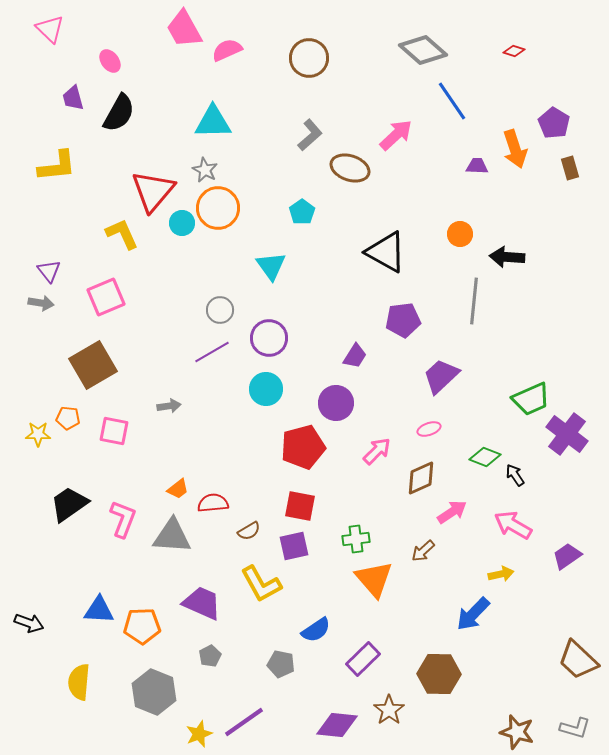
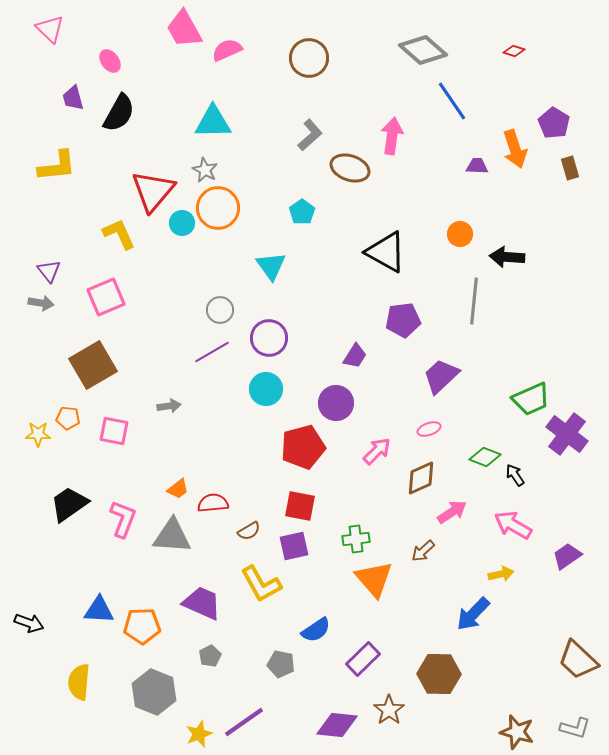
pink arrow at (396, 135): moved 4 px left, 1 px down; rotated 39 degrees counterclockwise
yellow L-shape at (122, 234): moved 3 px left
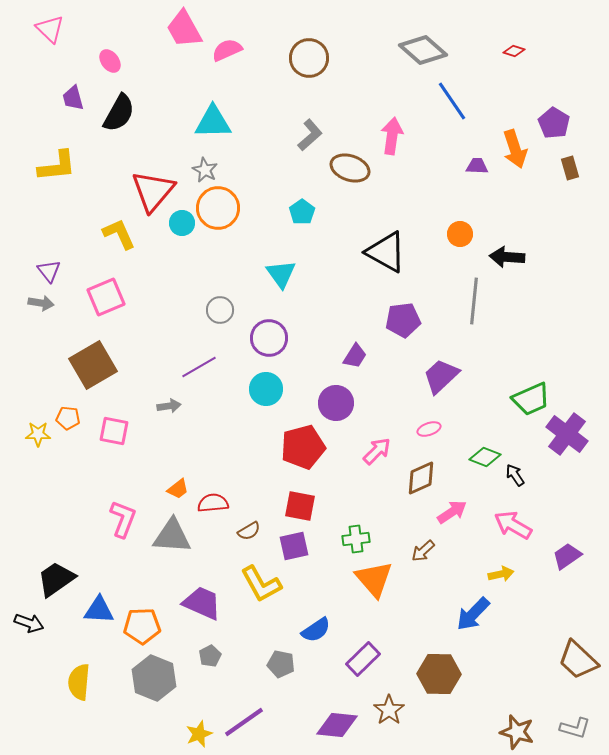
cyan triangle at (271, 266): moved 10 px right, 8 px down
purple line at (212, 352): moved 13 px left, 15 px down
black trapezoid at (69, 504): moved 13 px left, 75 px down
gray hexagon at (154, 692): moved 14 px up
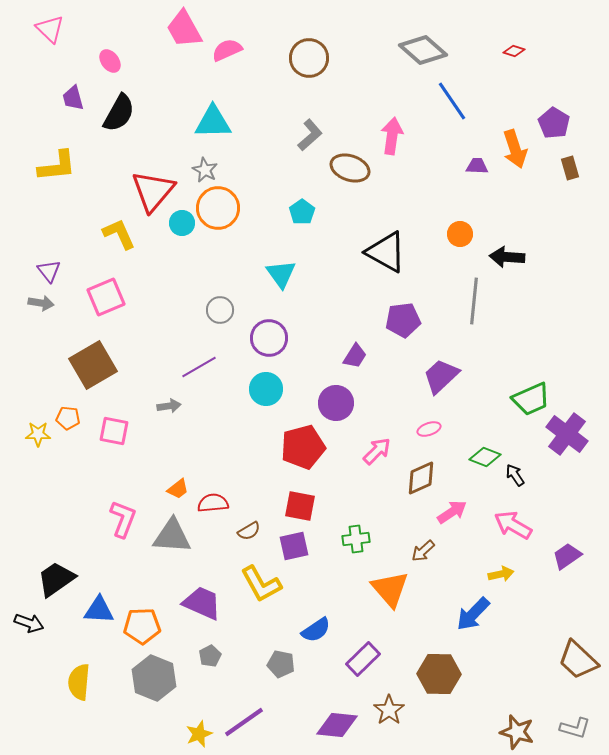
orange triangle at (374, 579): moved 16 px right, 10 px down
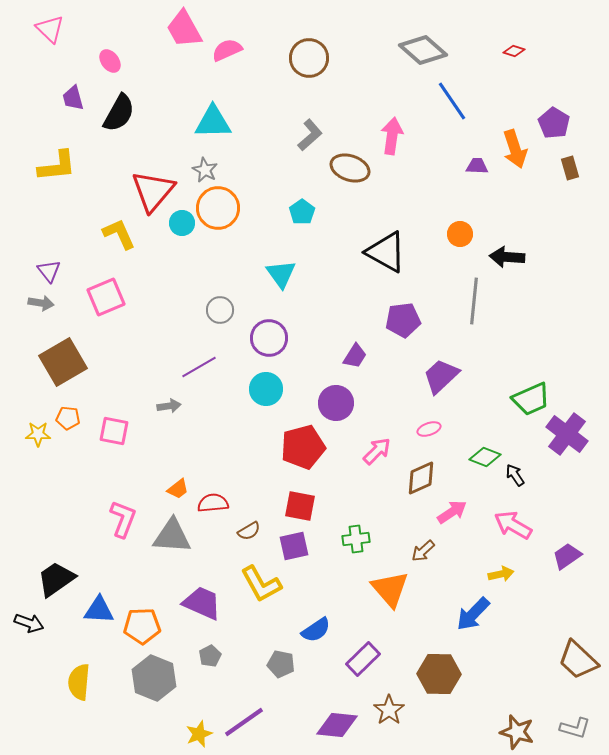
brown square at (93, 365): moved 30 px left, 3 px up
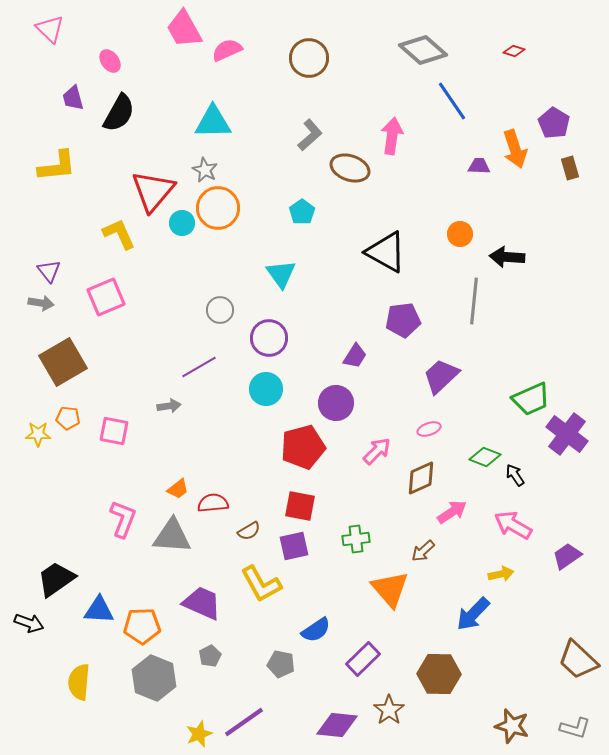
purple trapezoid at (477, 166): moved 2 px right
brown star at (517, 732): moved 5 px left, 6 px up
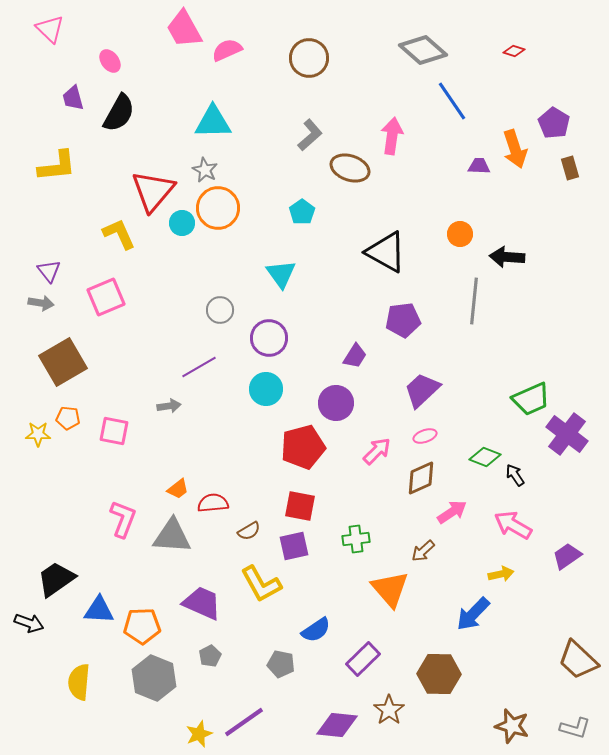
purple trapezoid at (441, 376): moved 19 px left, 14 px down
pink ellipse at (429, 429): moved 4 px left, 7 px down
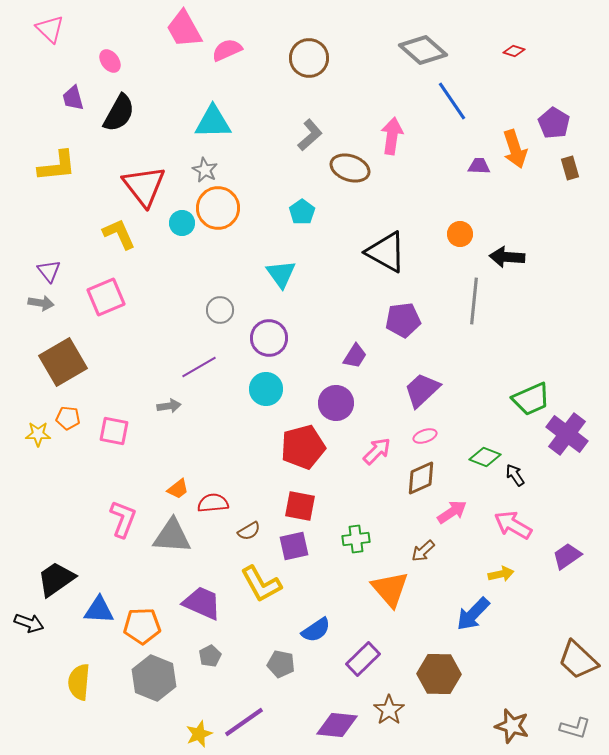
red triangle at (153, 191): moved 9 px left, 5 px up; rotated 18 degrees counterclockwise
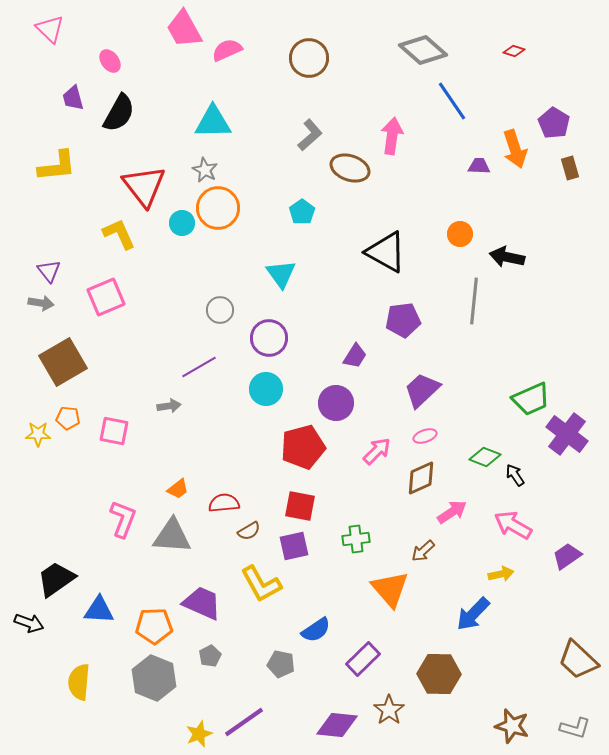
black arrow at (507, 257): rotated 8 degrees clockwise
red semicircle at (213, 503): moved 11 px right
orange pentagon at (142, 626): moved 12 px right
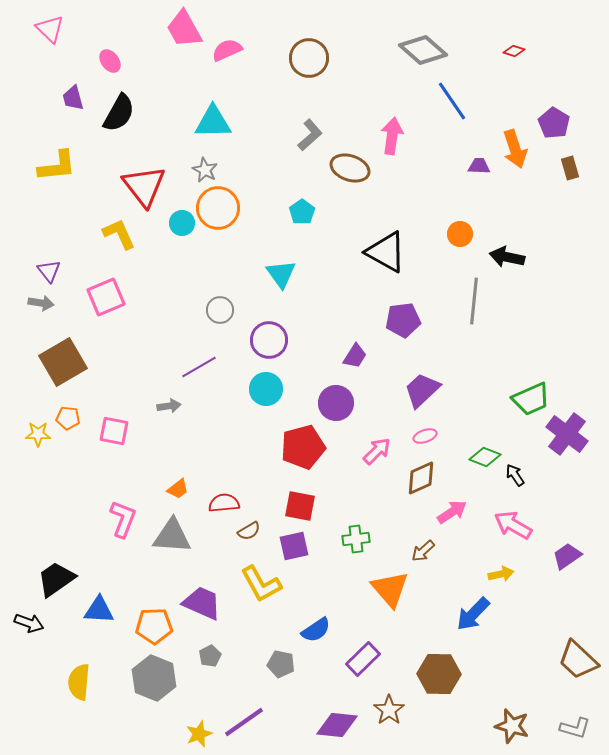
purple circle at (269, 338): moved 2 px down
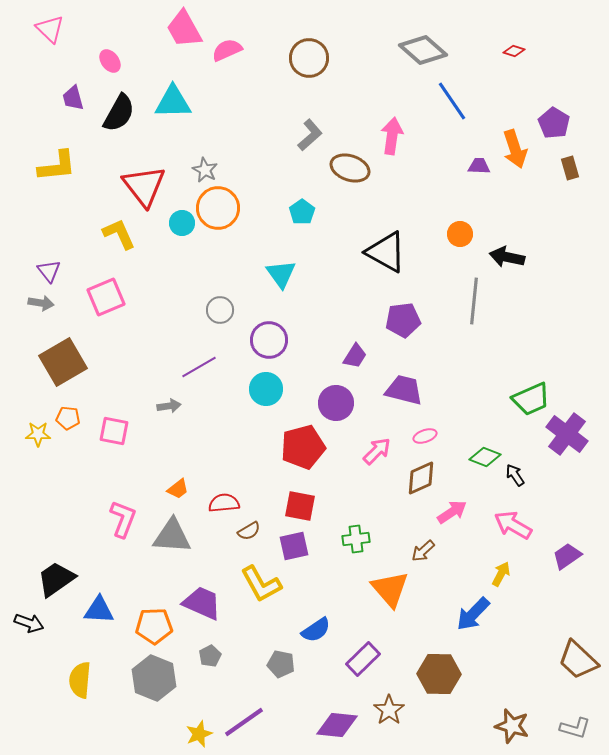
cyan triangle at (213, 122): moved 40 px left, 20 px up
purple trapezoid at (422, 390): moved 18 px left; rotated 57 degrees clockwise
yellow arrow at (501, 574): rotated 50 degrees counterclockwise
yellow semicircle at (79, 682): moved 1 px right, 2 px up
